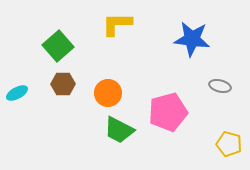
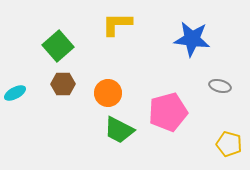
cyan ellipse: moved 2 px left
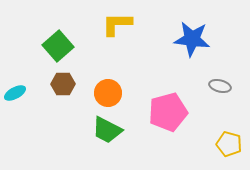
green trapezoid: moved 12 px left
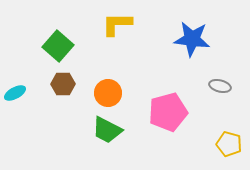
green square: rotated 8 degrees counterclockwise
